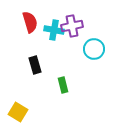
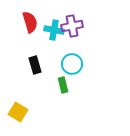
cyan circle: moved 22 px left, 15 px down
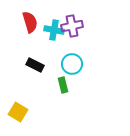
black rectangle: rotated 48 degrees counterclockwise
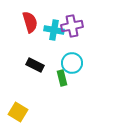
cyan circle: moved 1 px up
green rectangle: moved 1 px left, 7 px up
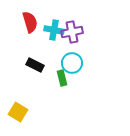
purple cross: moved 6 px down
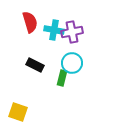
green rectangle: rotated 28 degrees clockwise
yellow square: rotated 12 degrees counterclockwise
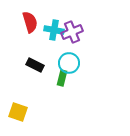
purple cross: rotated 10 degrees counterclockwise
cyan circle: moved 3 px left
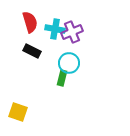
cyan cross: moved 1 px right, 1 px up
black rectangle: moved 3 px left, 14 px up
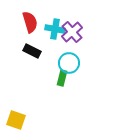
purple cross: rotated 20 degrees counterclockwise
yellow square: moved 2 px left, 8 px down
